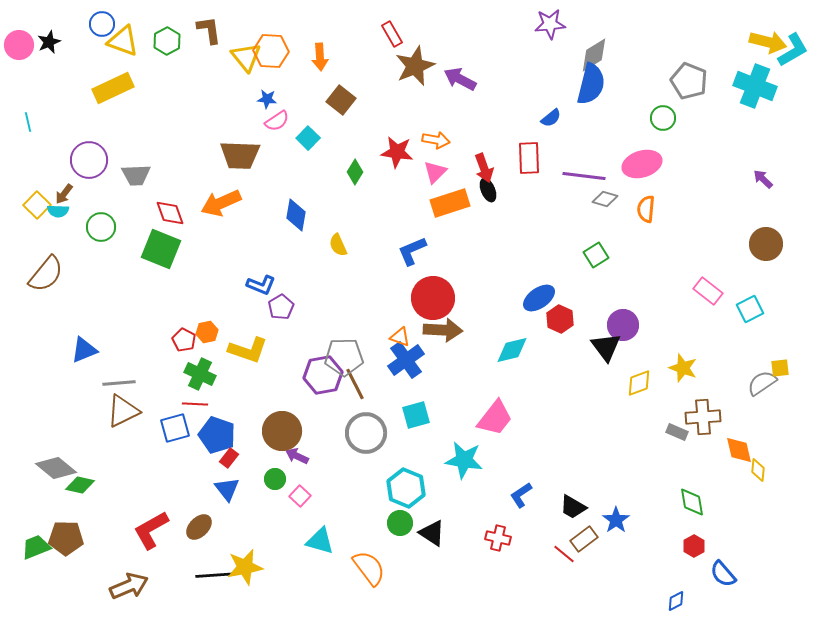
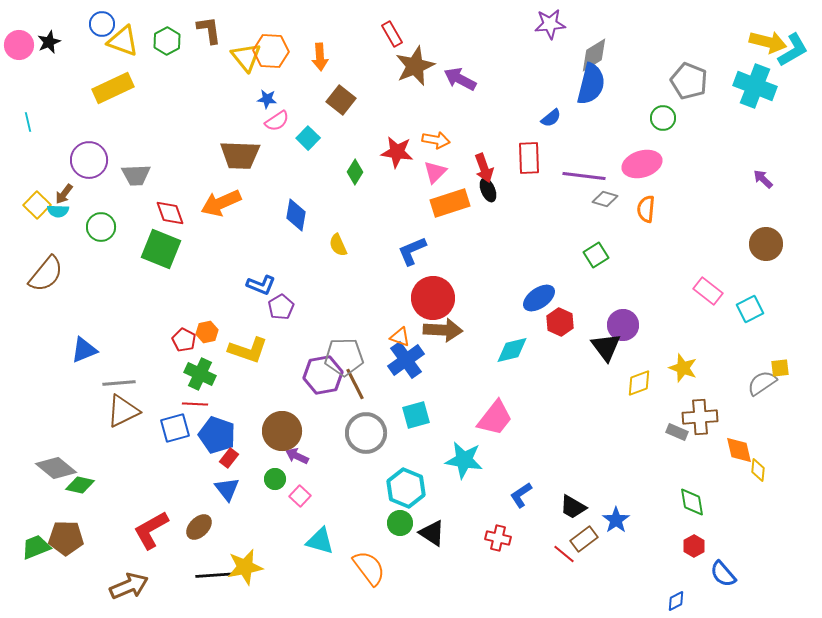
red hexagon at (560, 319): moved 3 px down
brown cross at (703, 417): moved 3 px left
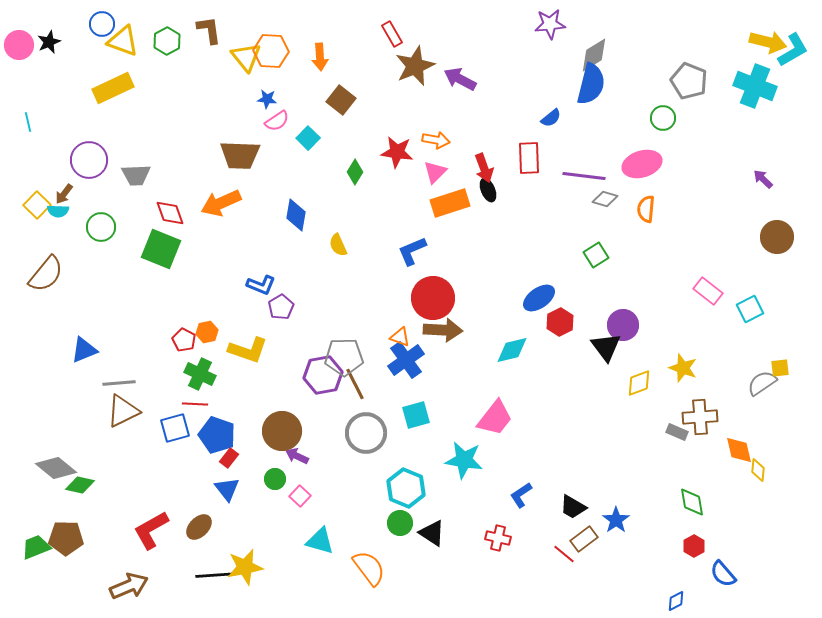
brown circle at (766, 244): moved 11 px right, 7 px up
red hexagon at (560, 322): rotated 8 degrees clockwise
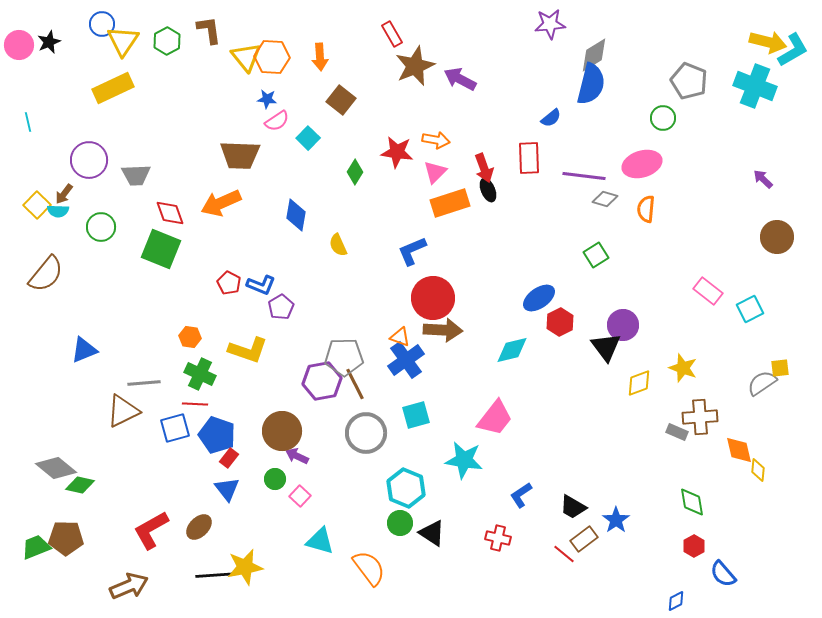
yellow triangle at (123, 41): rotated 44 degrees clockwise
orange hexagon at (271, 51): moved 1 px right, 6 px down
orange hexagon at (207, 332): moved 17 px left, 5 px down; rotated 20 degrees clockwise
red pentagon at (184, 340): moved 45 px right, 57 px up
purple hexagon at (323, 375): moved 1 px left, 6 px down
gray line at (119, 383): moved 25 px right
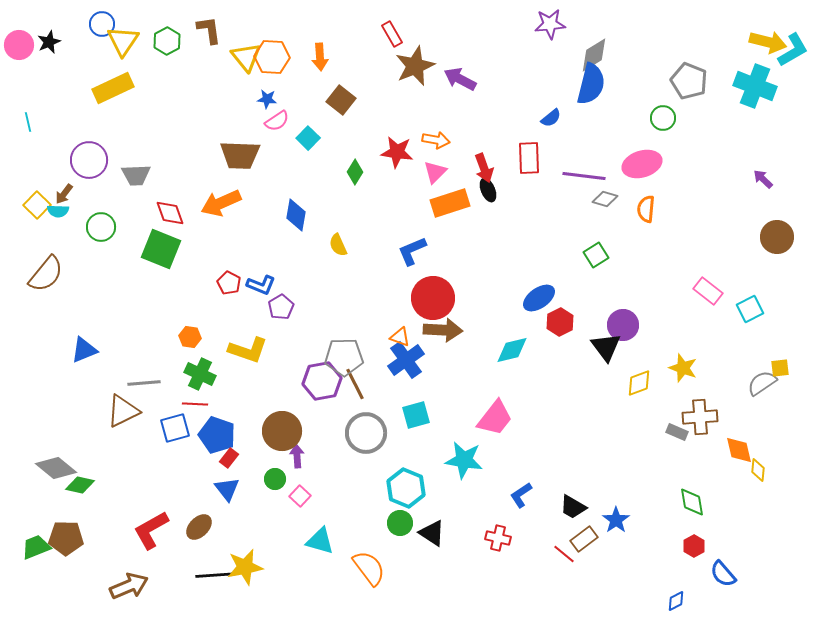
purple arrow at (297, 456): rotated 60 degrees clockwise
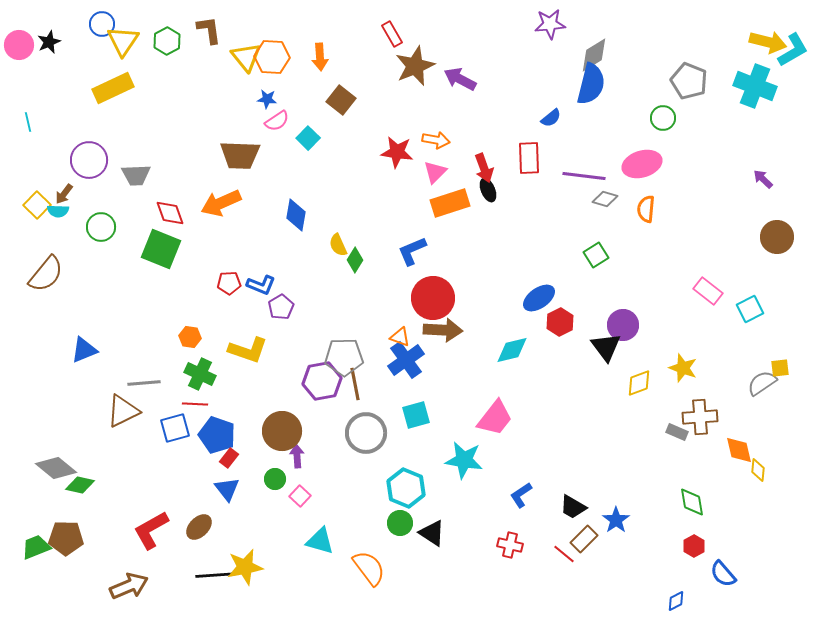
green diamond at (355, 172): moved 88 px down
red pentagon at (229, 283): rotated 30 degrees counterclockwise
brown line at (355, 384): rotated 16 degrees clockwise
red cross at (498, 538): moved 12 px right, 7 px down
brown rectangle at (584, 539): rotated 8 degrees counterclockwise
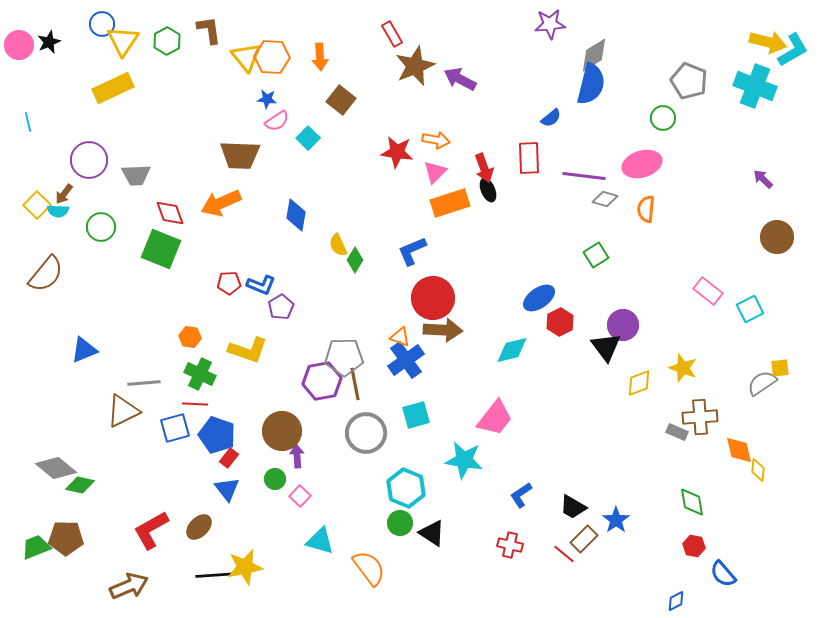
red hexagon at (694, 546): rotated 20 degrees counterclockwise
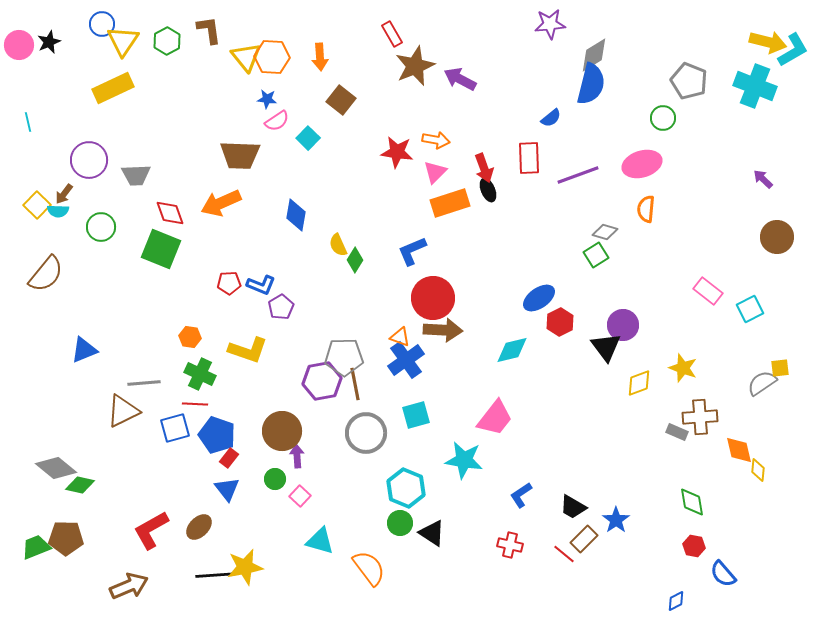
purple line at (584, 176): moved 6 px left, 1 px up; rotated 27 degrees counterclockwise
gray diamond at (605, 199): moved 33 px down
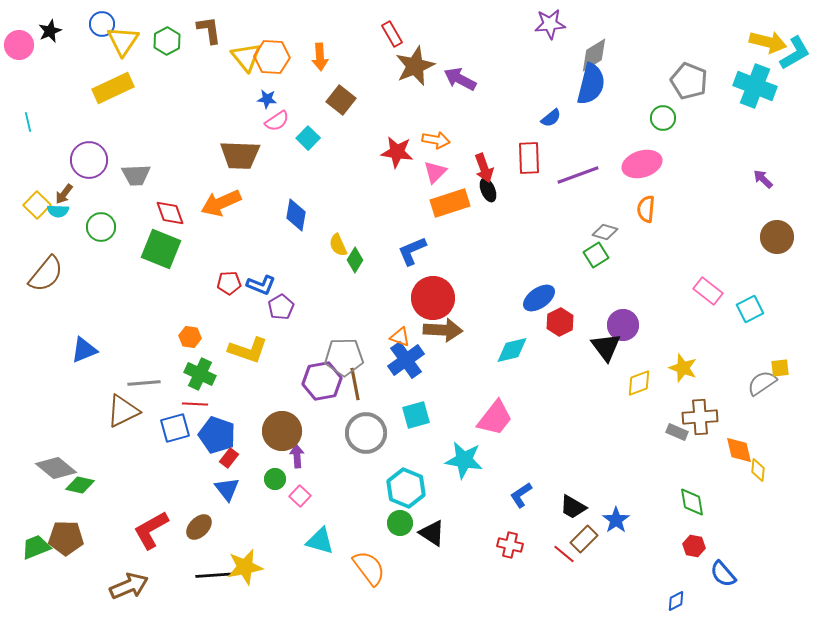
black star at (49, 42): moved 1 px right, 11 px up
cyan L-shape at (793, 50): moved 2 px right, 3 px down
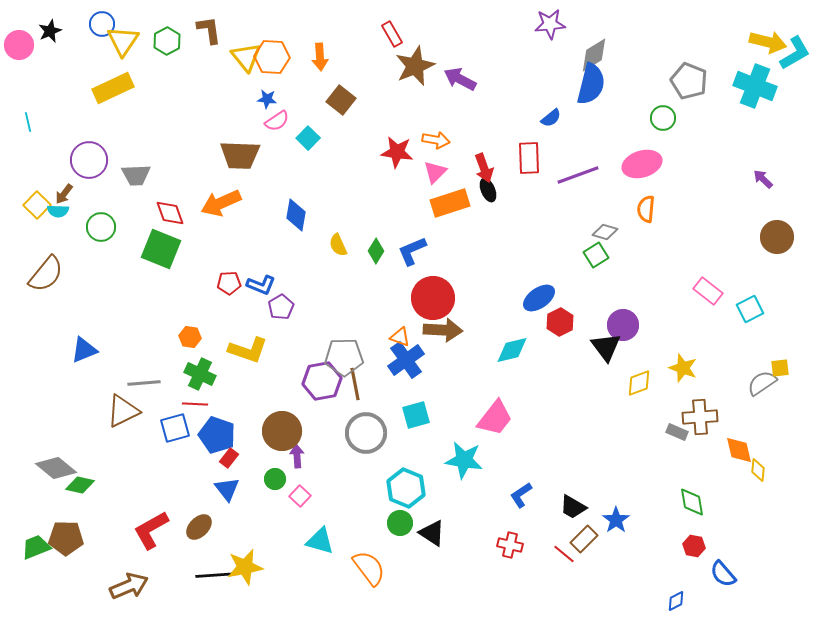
green diamond at (355, 260): moved 21 px right, 9 px up
